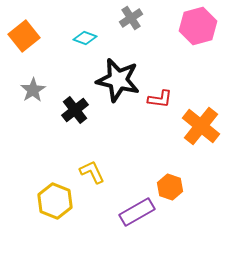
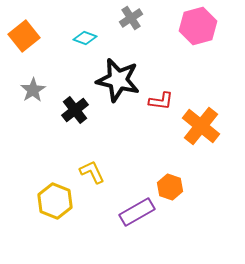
red L-shape: moved 1 px right, 2 px down
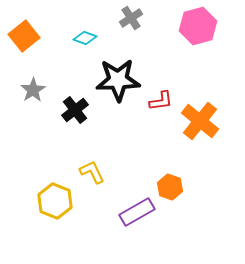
black star: rotated 15 degrees counterclockwise
red L-shape: rotated 15 degrees counterclockwise
orange cross: moved 1 px left, 5 px up
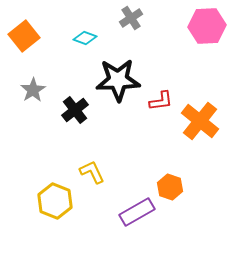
pink hexagon: moved 9 px right; rotated 12 degrees clockwise
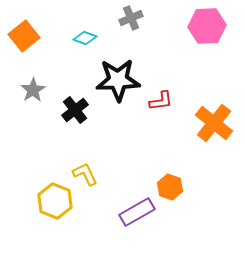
gray cross: rotated 10 degrees clockwise
orange cross: moved 14 px right, 2 px down
yellow L-shape: moved 7 px left, 2 px down
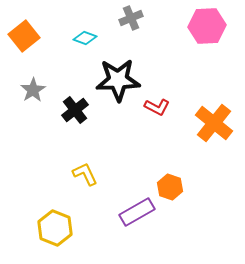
red L-shape: moved 4 px left, 6 px down; rotated 35 degrees clockwise
yellow hexagon: moved 27 px down
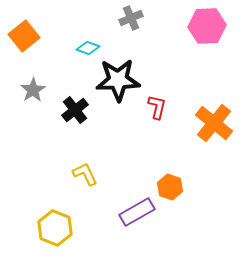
cyan diamond: moved 3 px right, 10 px down
red L-shape: rotated 105 degrees counterclockwise
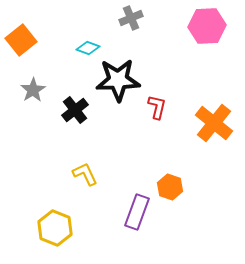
orange square: moved 3 px left, 4 px down
purple rectangle: rotated 40 degrees counterclockwise
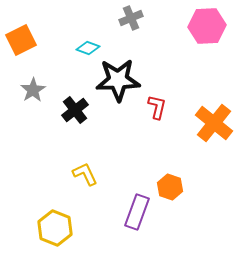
orange square: rotated 12 degrees clockwise
